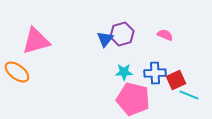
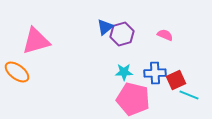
blue triangle: moved 12 px up; rotated 12 degrees clockwise
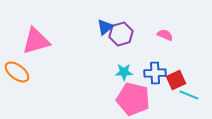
purple hexagon: moved 1 px left
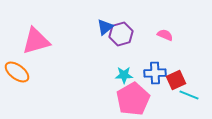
cyan star: moved 3 px down
pink pentagon: rotated 28 degrees clockwise
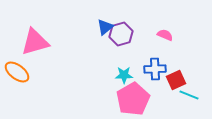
pink triangle: moved 1 px left, 1 px down
blue cross: moved 4 px up
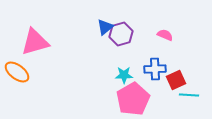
cyan line: rotated 18 degrees counterclockwise
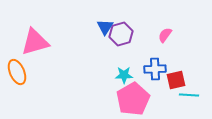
blue triangle: rotated 18 degrees counterclockwise
pink semicircle: rotated 77 degrees counterclockwise
orange ellipse: rotated 30 degrees clockwise
red square: rotated 12 degrees clockwise
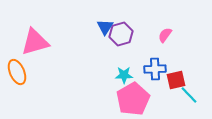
cyan line: rotated 42 degrees clockwise
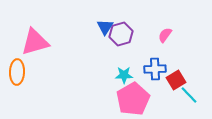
orange ellipse: rotated 25 degrees clockwise
red square: rotated 18 degrees counterclockwise
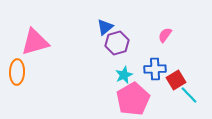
blue triangle: rotated 18 degrees clockwise
purple hexagon: moved 4 px left, 9 px down
cyan star: rotated 24 degrees counterclockwise
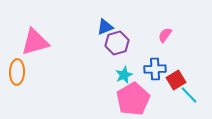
blue triangle: rotated 18 degrees clockwise
